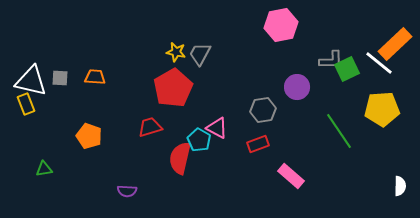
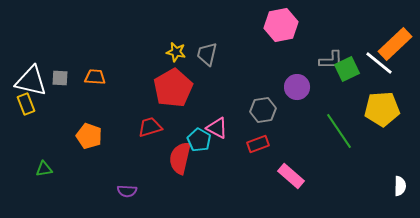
gray trapezoid: moved 7 px right; rotated 15 degrees counterclockwise
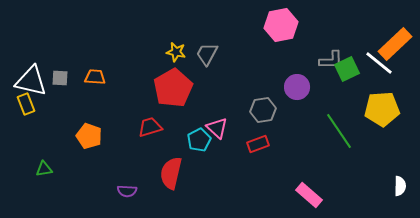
gray trapezoid: rotated 15 degrees clockwise
pink triangle: rotated 15 degrees clockwise
cyan pentagon: rotated 15 degrees clockwise
red semicircle: moved 9 px left, 15 px down
pink rectangle: moved 18 px right, 19 px down
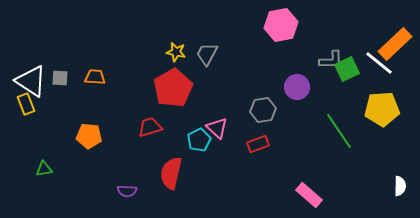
white triangle: rotated 20 degrees clockwise
orange pentagon: rotated 15 degrees counterclockwise
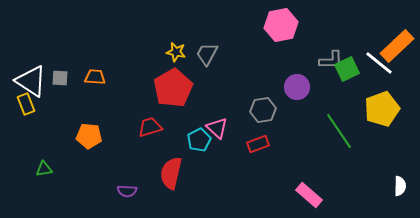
orange rectangle: moved 2 px right, 2 px down
yellow pentagon: rotated 16 degrees counterclockwise
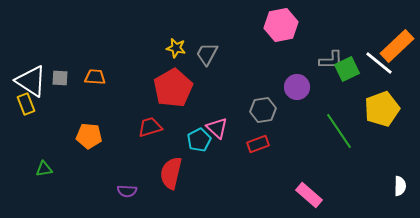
yellow star: moved 4 px up
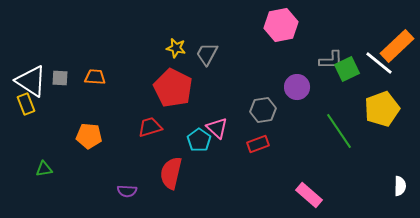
red pentagon: rotated 15 degrees counterclockwise
cyan pentagon: rotated 10 degrees counterclockwise
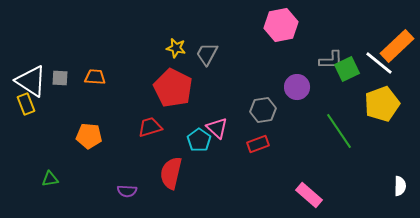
yellow pentagon: moved 5 px up
green triangle: moved 6 px right, 10 px down
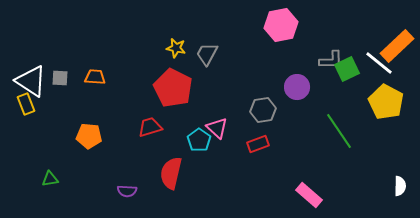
yellow pentagon: moved 4 px right, 2 px up; rotated 24 degrees counterclockwise
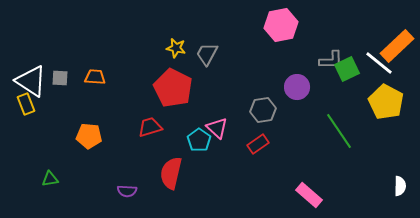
red rectangle: rotated 15 degrees counterclockwise
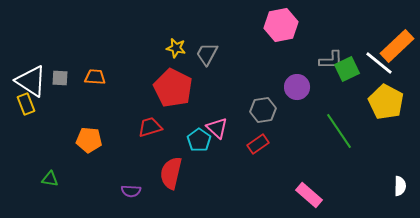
orange pentagon: moved 4 px down
green triangle: rotated 18 degrees clockwise
purple semicircle: moved 4 px right
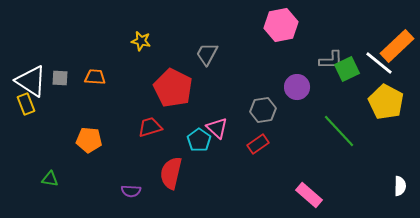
yellow star: moved 35 px left, 7 px up
green line: rotated 9 degrees counterclockwise
